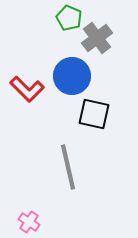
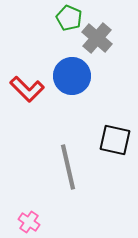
gray cross: rotated 12 degrees counterclockwise
black square: moved 21 px right, 26 px down
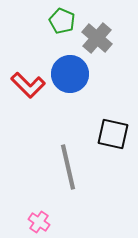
green pentagon: moved 7 px left, 3 px down
blue circle: moved 2 px left, 2 px up
red L-shape: moved 1 px right, 4 px up
black square: moved 2 px left, 6 px up
pink cross: moved 10 px right
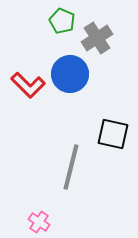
gray cross: rotated 16 degrees clockwise
gray line: moved 3 px right; rotated 27 degrees clockwise
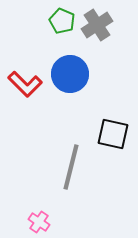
gray cross: moved 13 px up
red L-shape: moved 3 px left, 1 px up
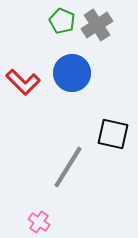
blue circle: moved 2 px right, 1 px up
red L-shape: moved 2 px left, 2 px up
gray line: moved 3 px left; rotated 18 degrees clockwise
